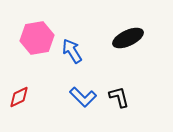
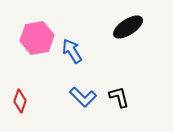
black ellipse: moved 11 px up; rotated 8 degrees counterclockwise
red diamond: moved 1 px right, 4 px down; rotated 45 degrees counterclockwise
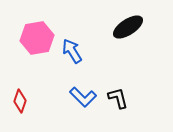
black L-shape: moved 1 px left, 1 px down
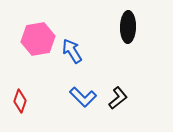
black ellipse: rotated 56 degrees counterclockwise
pink hexagon: moved 1 px right, 1 px down
black L-shape: rotated 65 degrees clockwise
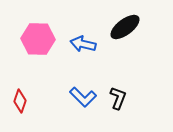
black ellipse: moved 3 px left; rotated 52 degrees clockwise
pink hexagon: rotated 12 degrees clockwise
blue arrow: moved 11 px right, 7 px up; rotated 45 degrees counterclockwise
black L-shape: rotated 30 degrees counterclockwise
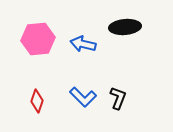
black ellipse: rotated 32 degrees clockwise
pink hexagon: rotated 8 degrees counterclockwise
red diamond: moved 17 px right
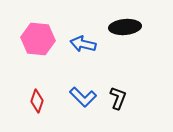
pink hexagon: rotated 12 degrees clockwise
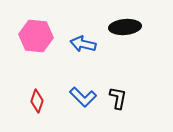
pink hexagon: moved 2 px left, 3 px up
black L-shape: rotated 10 degrees counterclockwise
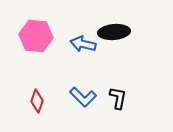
black ellipse: moved 11 px left, 5 px down
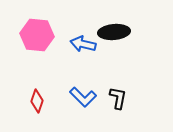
pink hexagon: moved 1 px right, 1 px up
